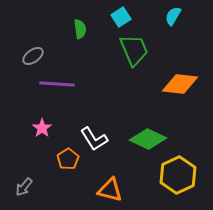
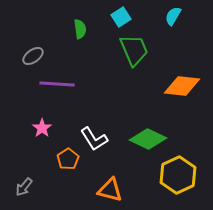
orange diamond: moved 2 px right, 2 px down
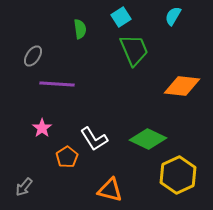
gray ellipse: rotated 20 degrees counterclockwise
orange pentagon: moved 1 px left, 2 px up
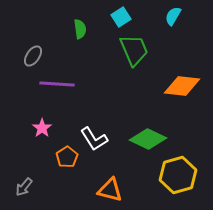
yellow hexagon: rotated 9 degrees clockwise
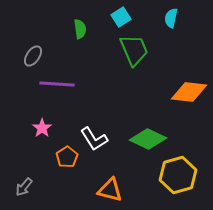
cyan semicircle: moved 2 px left, 2 px down; rotated 18 degrees counterclockwise
orange diamond: moved 7 px right, 6 px down
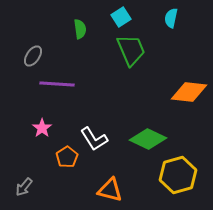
green trapezoid: moved 3 px left
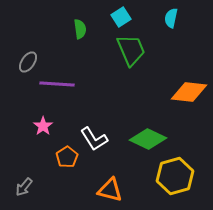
gray ellipse: moved 5 px left, 6 px down
pink star: moved 1 px right, 2 px up
yellow hexagon: moved 3 px left, 1 px down
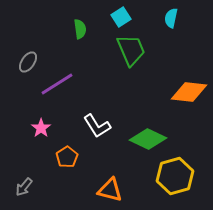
purple line: rotated 36 degrees counterclockwise
pink star: moved 2 px left, 2 px down
white L-shape: moved 3 px right, 13 px up
